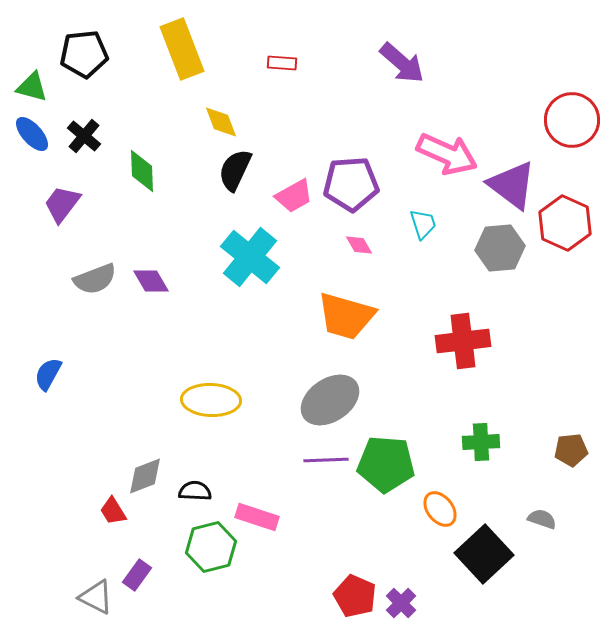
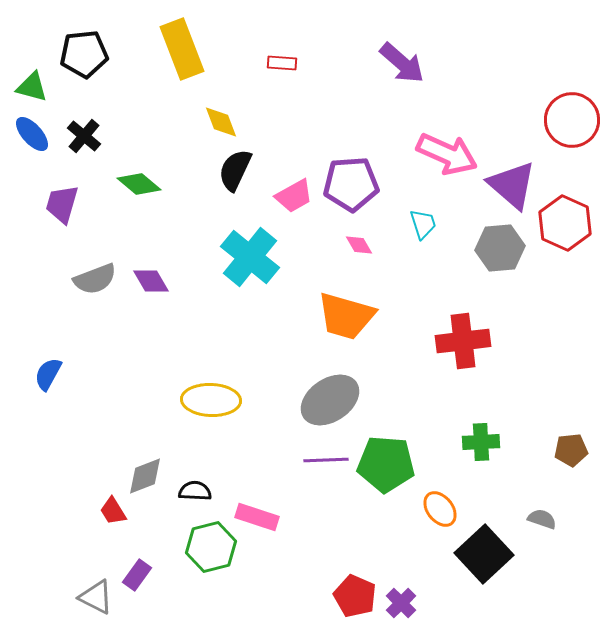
green diamond at (142, 171): moved 3 px left, 13 px down; rotated 48 degrees counterclockwise
purple triangle at (512, 185): rotated 4 degrees clockwise
purple trapezoid at (62, 204): rotated 21 degrees counterclockwise
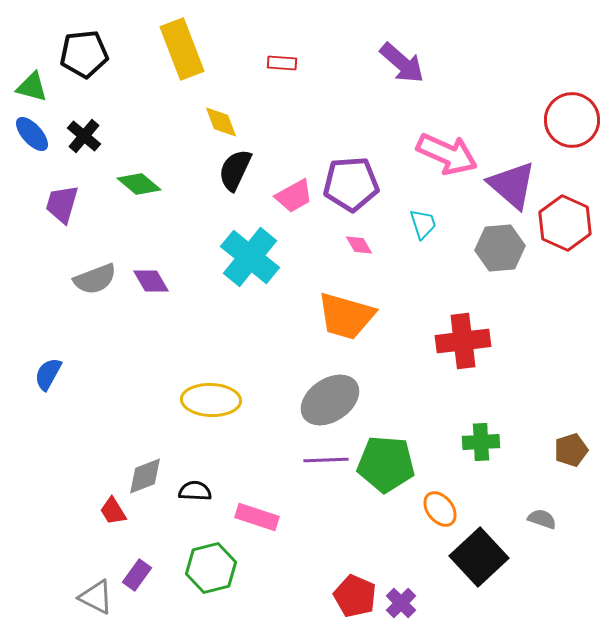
brown pentagon at (571, 450): rotated 12 degrees counterclockwise
green hexagon at (211, 547): moved 21 px down
black square at (484, 554): moved 5 px left, 3 px down
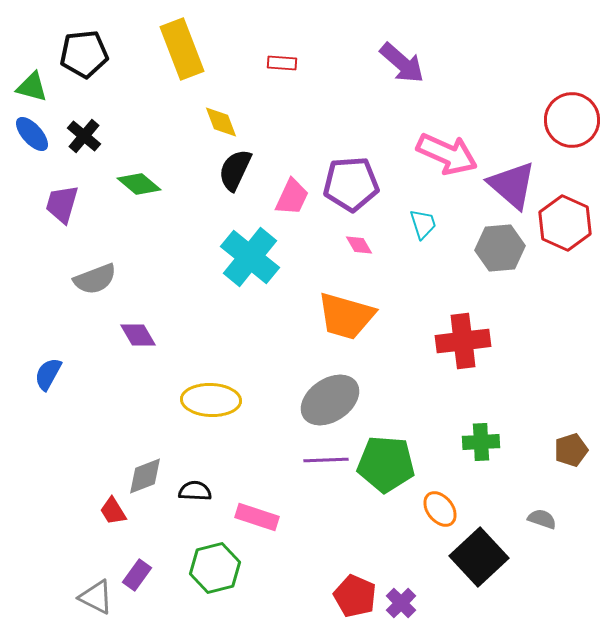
pink trapezoid at (294, 196): moved 2 px left, 1 px down; rotated 36 degrees counterclockwise
purple diamond at (151, 281): moved 13 px left, 54 px down
green hexagon at (211, 568): moved 4 px right
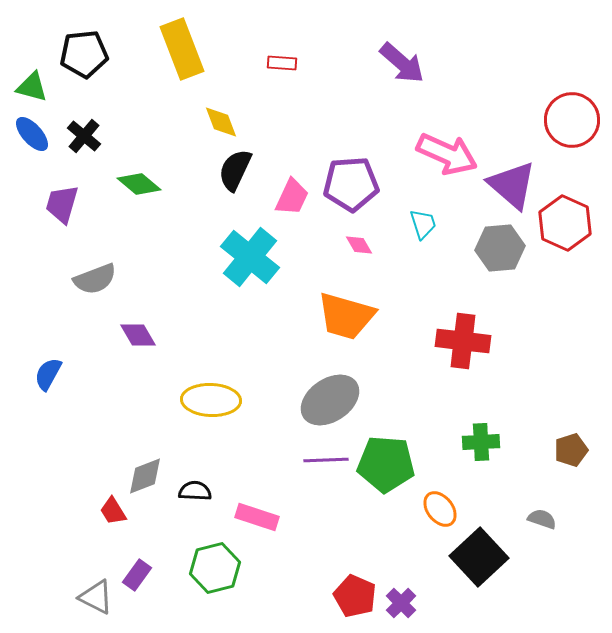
red cross at (463, 341): rotated 14 degrees clockwise
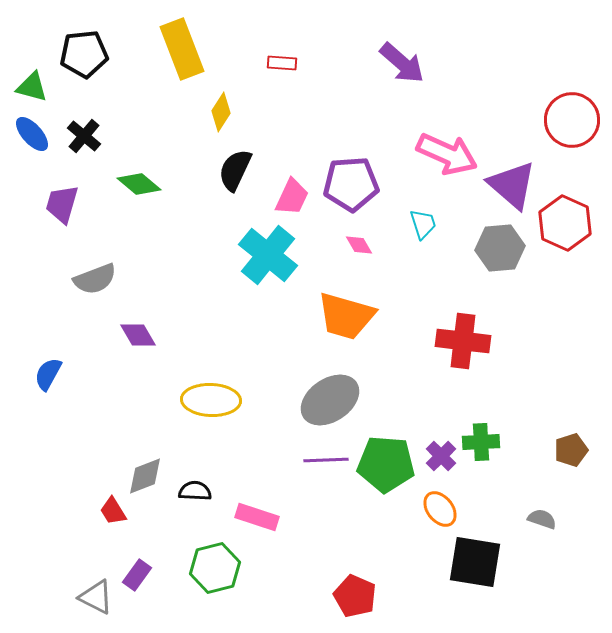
yellow diamond at (221, 122): moved 10 px up; rotated 54 degrees clockwise
cyan cross at (250, 257): moved 18 px right, 2 px up
black square at (479, 557): moved 4 px left, 5 px down; rotated 38 degrees counterclockwise
purple cross at (401, 603): moved 40 px right, 147 px up
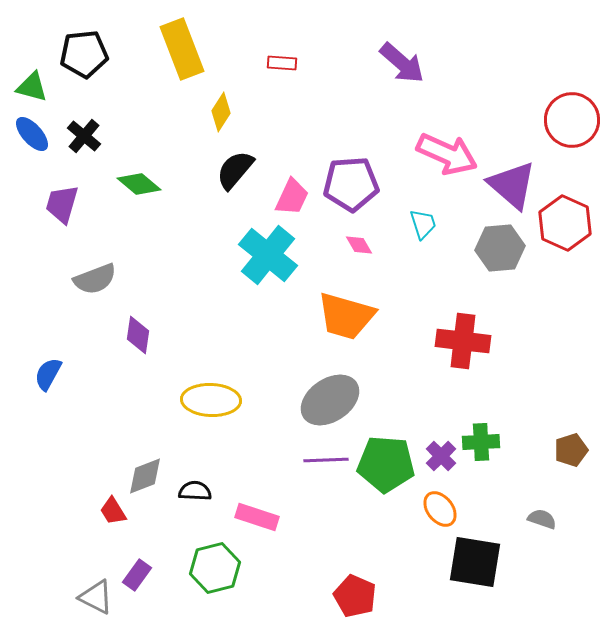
black semicircle at (235, 170): rotated 15 degrees clockwise
purple diamond at (138, 335): rotated 39 degrees clockwise
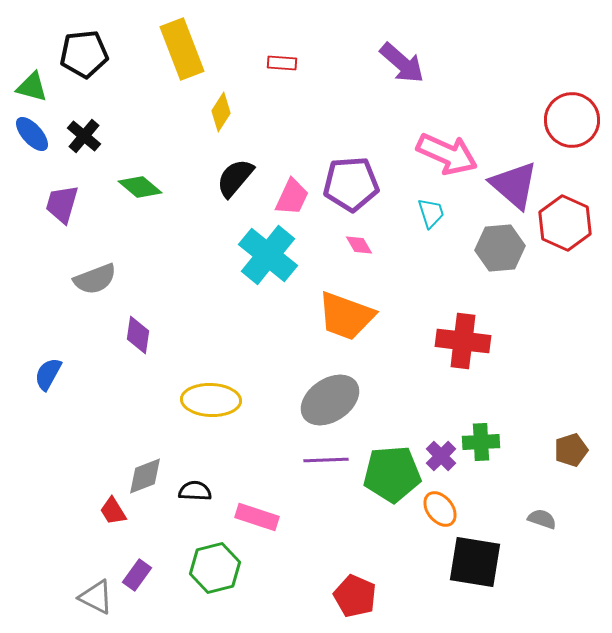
black semicircle at (235, 170): moved 8 px down
green diamond at (139, 184): moved 1 px right, 3 px down
purple triangle at (512, 185): moved 2 px right
cyan trapezoid at (423, 224): moved 8 px right, 11 px up
orange trapezoid at (346, 316): rotated 4 degrees clockwise
green pentagon at (386, 464): moved 6 px right, 10 px down; rotated 8 degrees counterclockwise
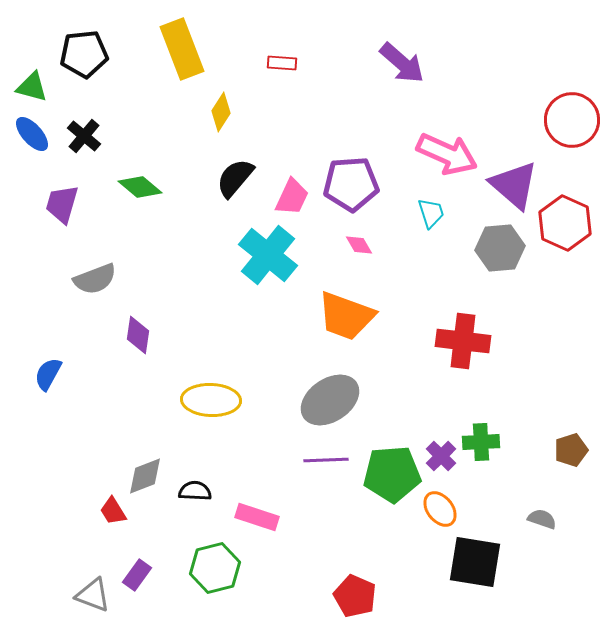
gray triangle at (96, 597): moved 3 px left, 2 px up; rotated 6 degrees counterclockwise
